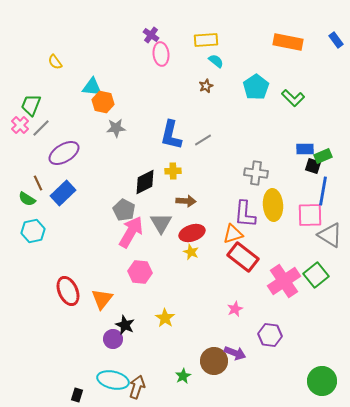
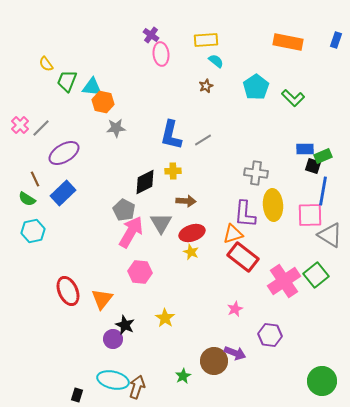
blue rectangle at (336, 40): rotated 56 degrees clockwise
yellow semicircle at (55, 62): moved 9 px left, 2 px down
green trapezoid at (31, 105): moved 36 px right, 24 px up
brown line at (38, 183): moved 3 px left, 4 px up
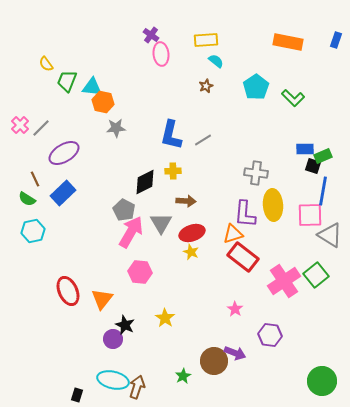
pink star at (235, 309): rotated 14 degrees counterclockwise
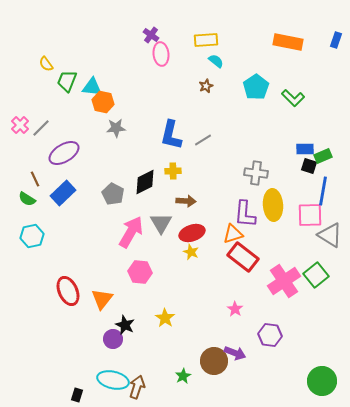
black square at (313, 166): moved 4 px left
gray pentagon at (124, 210): moved 11 px left, 16 px up
cyan hexagon at (33, 231): moved 1 px left, 5 px down
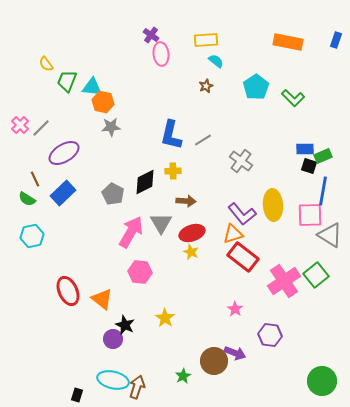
gray star at (116, 128): moved 5 px left, 1 px up
gray cross at (256, 173): moved 15 px left, 12 px up; rotated 30 degrees clockwise
purple L-shape at (245, 214): moved 3 px left; rotated 44 degrees counterclockwise
orange triangle at (102, 299): rotated 30 degrees counterclockwise
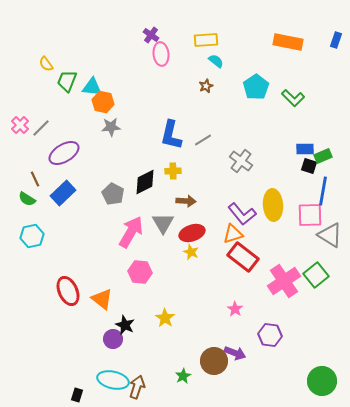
gray triangle at (161, 223): moved 2 px right
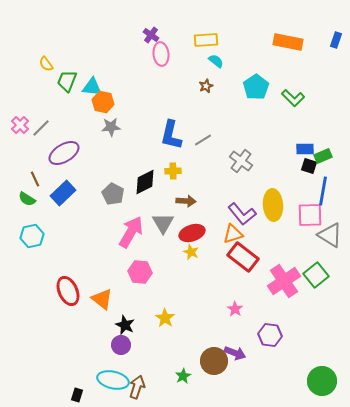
purple circle at (113, 339): moved 8 px right, 6 px down
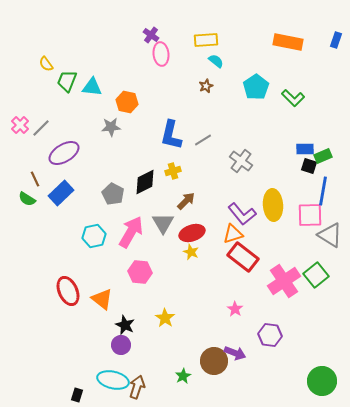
orange hexagon at (103, 102): moved 24 px right
yellow cross at (173, 171): rotated 14 degrees counterclockwise
blue rectangle at (63, 193): moved 2 px left
brown arrow at (186, 201): rotated 48 degrees counterclockwise
cyan hexagon at (32, 236): moved 62 px right
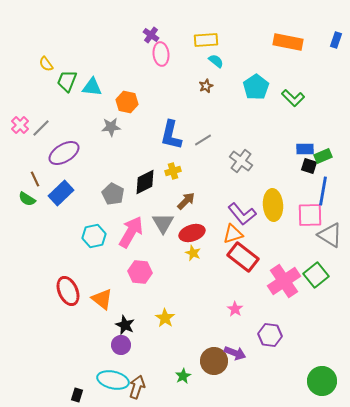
yellow star at (191, 252): moved 2 px right, 1 px down
